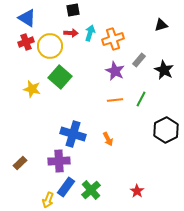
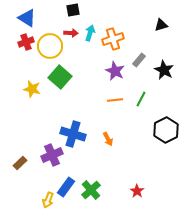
purple cross: moved 7 px left, 6 px up; rotated 20 degrees counterclockwise
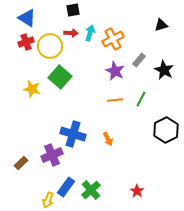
orange cross: rotated 10 degrees counterclockwise
brown rectangle: moved 1 px right
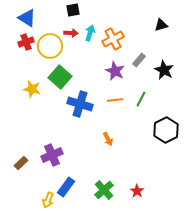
blue cross: moved 7 px right, 30 px up
green cross: moved 13 px right
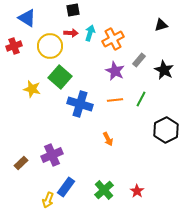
red cross: moved 12 px left, 4 px down
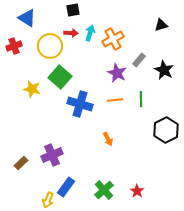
purple star: moved 2 px right, 2 px down
green line: rotated 28 degrees counterclockwise
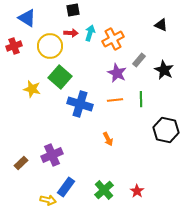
black triangle: rotated 40 degrees clockwise
black hexagon: rotated 20 degrees counterclockwise
yellow arrow: rotated 98 degrees counterclockwise
